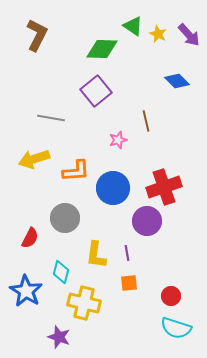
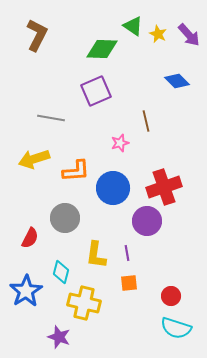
purple square: rotated 16 degrees clockwise
pink star: moved 2 px right, 3 px down
blue star: rotated 8 degrees clockwise
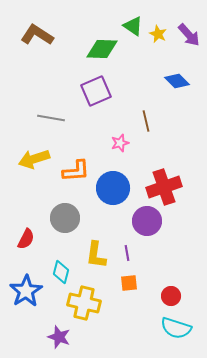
brown L-shape: rotated 84 degrees counterclockwise
red semicircle: moved 4 px left, 1 px down
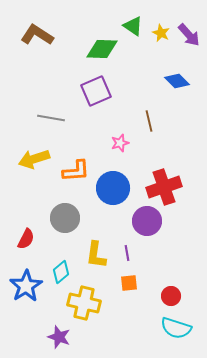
yellow star: moved 3 px right, 1 px up
brown line: moved 3 px right
cyan diamond: rotated 35 degrees clockwise
blue star: moved 5 px up
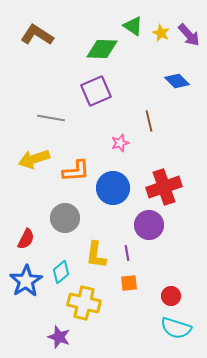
purple circle: moved 2 px right, 4 px down
blue star: moved 5 px up
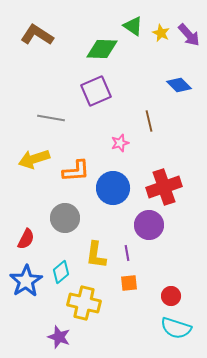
blue diamond: moved 2 px right, 4 px down
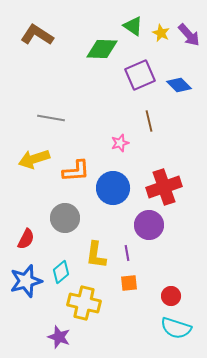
purple square: moved 44 px right, 16 px up
blue star: rotated 16 degrees clockwise
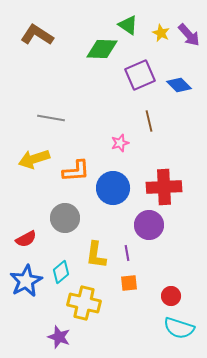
green triangle: moved 5 px left, 1 px up
red cross: rotated 16 degrees clockwise
red semicircle: rotated 35 degrees clockwise
blue star: rotated 12 degrees counterclockwise
cyan semicircle: moved 3 px right
